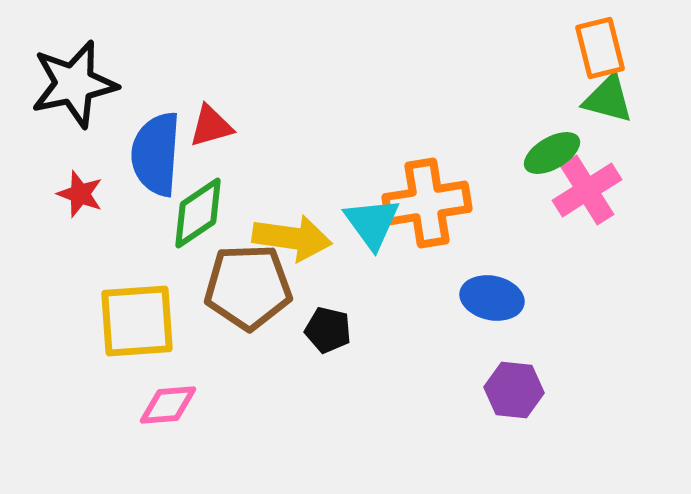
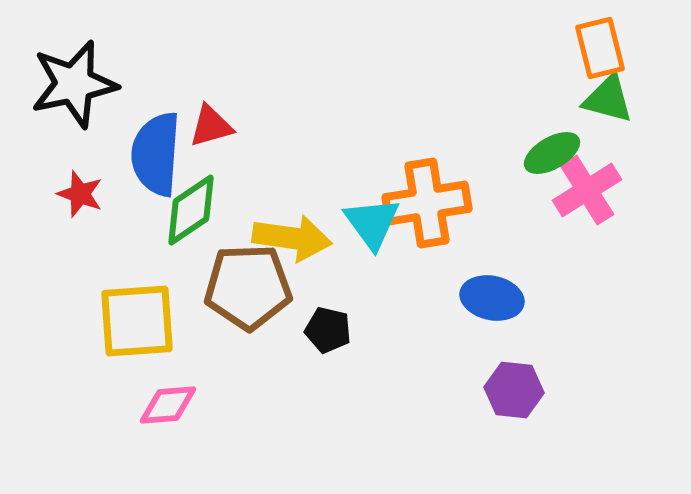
green diamond: moved 7 px left, 3 px up
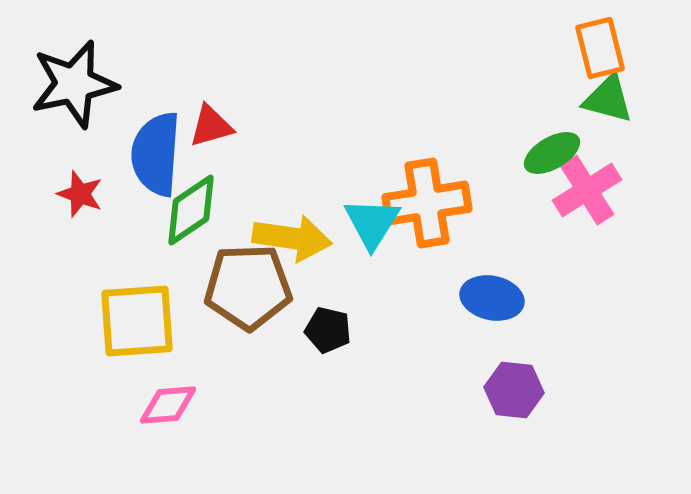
cyan triangle: rotated 8 degrees clockwise
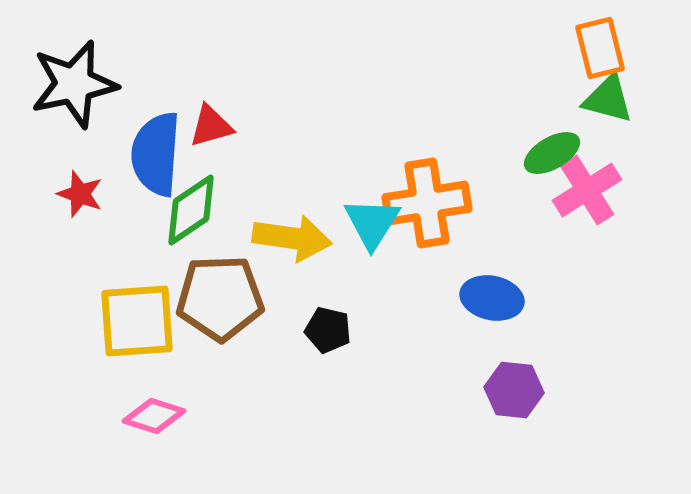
brown pentagon: moved 28 px left, 11 px down
pink diamond: moved 14 px left, 11 px down; rotated 22 degrees clockwise
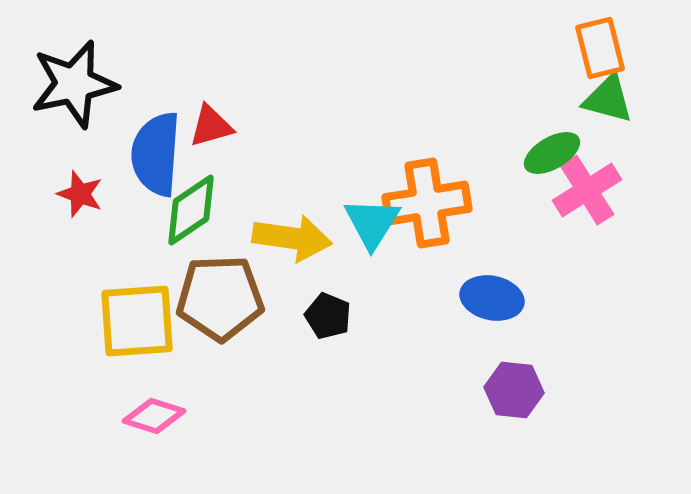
black pentagon: moved 14 px up; rotated 9 degrees clockwise
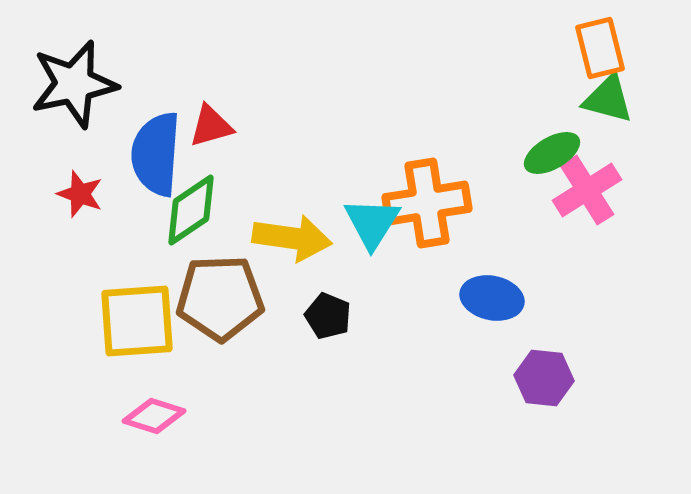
purple hexagon: moved 30 px right, 12 px up
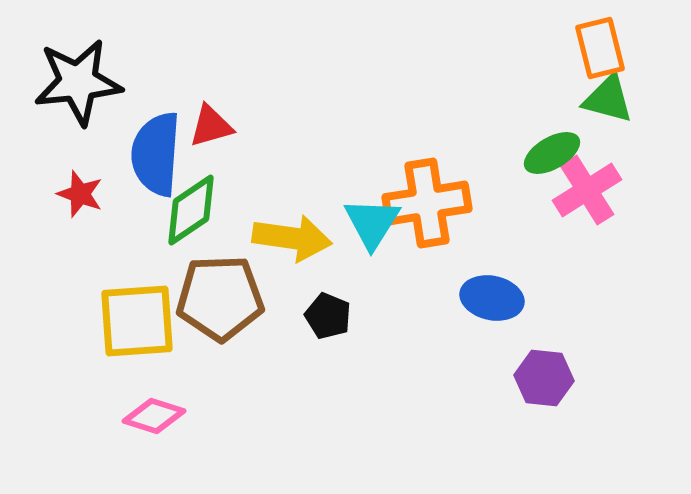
black star: moved 4 px right, 2 px up; rotated 6 degrees clockwise
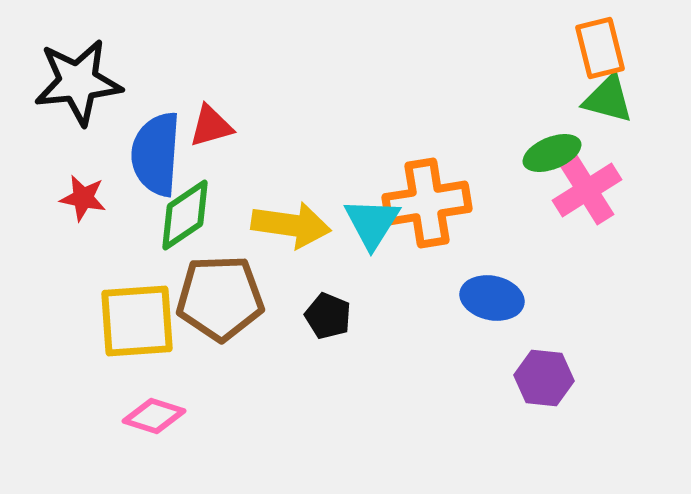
green ellipse: rotated 8 degrees clockwise
red star: moved 3 px right, 4 px down; rotated 9 degrees counterclockwise
green diamond: moved 6 px left, 5 px down
yellow arrow: moved 1 px left, 13 px up
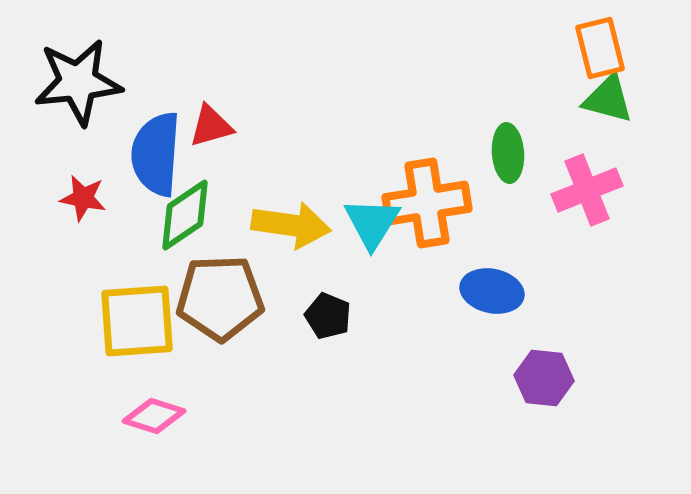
green ellipse: moved 44 px left; rotated 72 degrees counterclockwise
pink cross: rotated 10 degrees clockwise
blue ellipse: moved 7 px up
